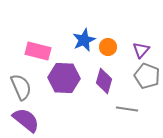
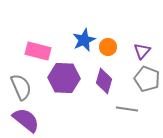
purple triangle: moved 1 px right, 1 px down
gray pentagon: moved 3 px down
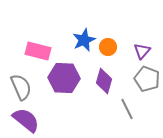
gray line: rotated 55 degrees clockwise
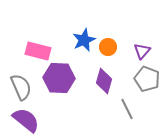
purple hexagon: moved 5 px left
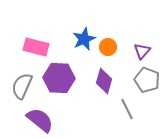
blue star: moved 1 px up
pink rectangle: moved 2 px left, 4 px up
gray pentagon: moved 1 px down
gray semicircle: moved 1 px right, 1 px up; rotated 132 degrees counterclockwise
purple semicircle: moved 14 px right
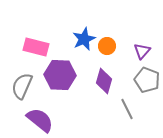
orange circle: moved 1 px left, 1 px up
purple hexagon: moved 1 px right, 3 px up
